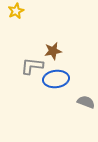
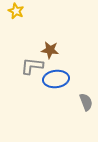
yellow star: rotated 21 degrees counterclockwise
brown star: moved 3 px left, 1 px up; rotated 18 degrees clockwise
gray semicircle: rotated 48 degrees clockwise
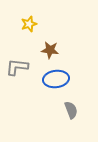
yellow star: moved 13 px right, 13 px down; rotated 28 degrees clockwise
gray L-shape: moved 15 px left, 1 px down
gray semicircle: moved 15 px left, 8 px down
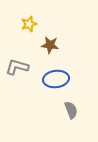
brown star: moved 5 px up
gray L-shape: rotated 10 degrees clockwise
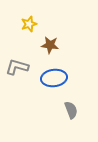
blue ellipse: moved 2 px left, 1 px up
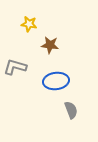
yellow star: rotated 28 degrees clockwise
gray L-shape: moved 2 px left
blue ellipse: moved 2 px right, 3 px down
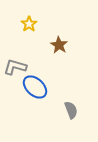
yellow star: rotated 28 degrees clockwise
brown star: moved 9 px right; rotated 24 degrees clockwise
blue ellipse: moved 21 px left, 6 px down; rotated 50 degrees clockwise
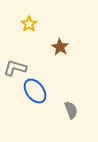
brown star: moved 1 px right, 2 px down
gray L-shape: moved 1 px down
blue ellipse: moved 4 px down; rotated 10 degrees clockwise
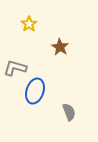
blue ellipse: rotated 55 degrees clockwise
gray semicircle: moved 2 px left, 2 px down
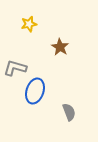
yellow star: rotated 21 degrees clockwise
